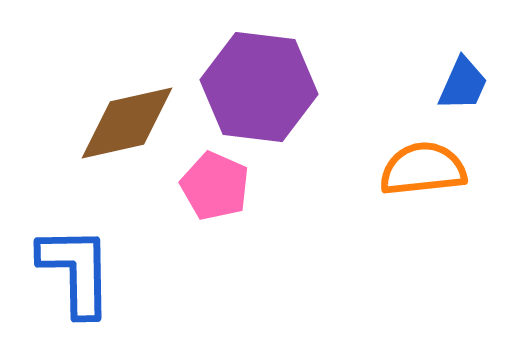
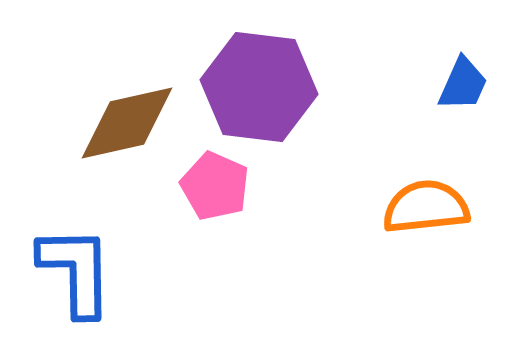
orange semicircle: moved 3 px right, 38 px down
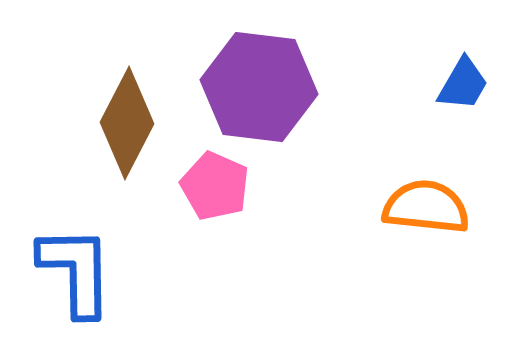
blue trapezoid: rotated 6 degrees clockwise
brown diamond: rotated 50 degrees counterclockwise
orange semicircle: rotated 12 degrees clockwise
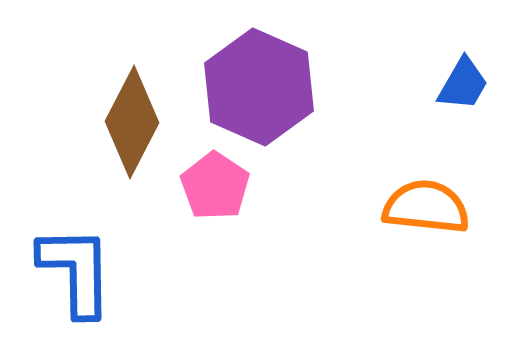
purple hexagon: rotated 17 degrees clockwise
brown diamond: moved 5 px right, 1 px up
pink pentagon: rotated 10 degrees clockwise
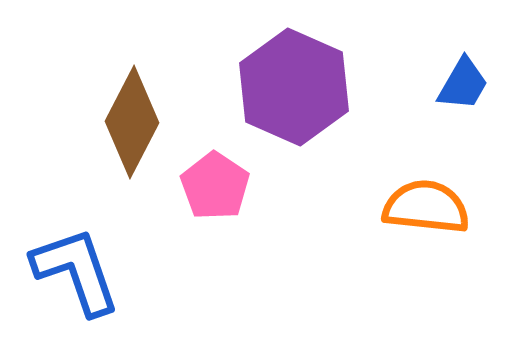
purple hexagon: moved 35 px right
blue L-shape: rotated 18 degrees counterclockwise
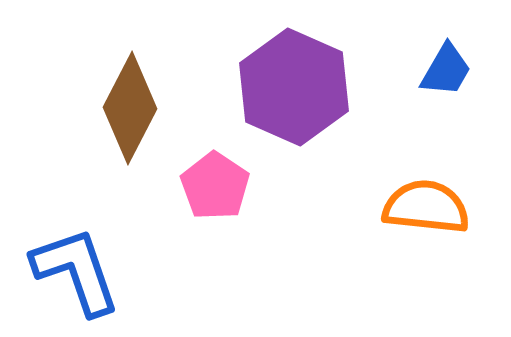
blue trapezoid: moved 17 px left, 14 px up
brown diamond: moved 2 px left, 14 px up
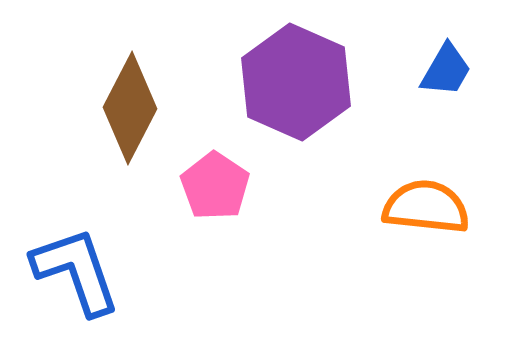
purple hexagon: moved 2 px right, 5 px up
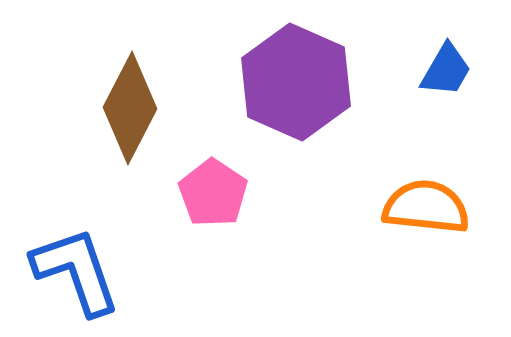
pink pentagon: moved 2 px left, 7 px down
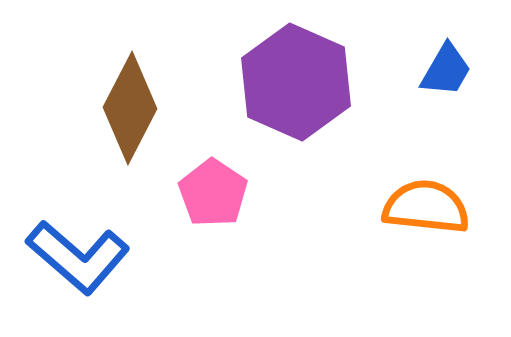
blue L-shape: moved 2 px right, 14 px up; rotated 150 degrees clockwise
